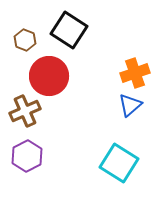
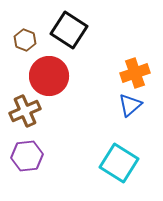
purple hexagon: rotated 20 degrees clockwise
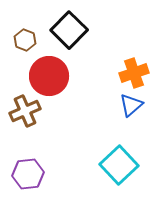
black square: rotated 12 degrees clockwise
orange cross: moved 1 px left
blue triangle: moved 1 px right
purple hexagon: moved 1 px right, 18 px down
cyan square: moved 2 px down; rotated 15 degrees clockwise
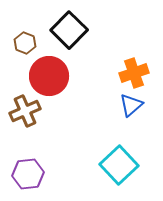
brown hexagon: moved 3 px down
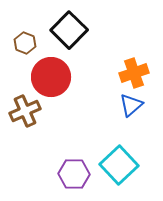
red circle: moved 2 px right, 1 px down
purple hexagon: moved 46 px right; rotated 8 degrees clockwise
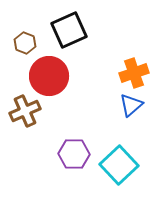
black square: rotated 21 degrees clockwise
red circle: moved 2 px left, 1 px up
purple hexagon: moved 20 px up
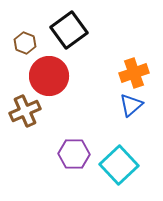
black square: rotated 12 degrees counterclockwise
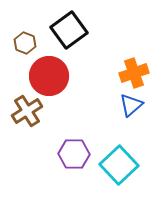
brown cross: moved 2 px right; rotated 8 degrees counterclockwise
